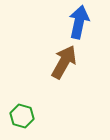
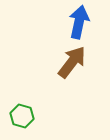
brown arrow: moved 8 px right; rotated 8 degrees clockwise
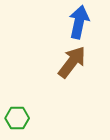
green hexagon: moved 5 px left, 2 px down; rotated 15 degrees counterclockwise
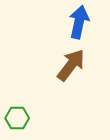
brown arrow: moved 1 px left, 3 px down
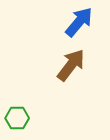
blue arrow: rotated 28 degrees clockwise
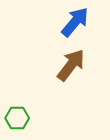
blue arrow: moved 4 px left
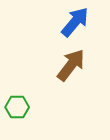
green hexagon: moved 11 px up
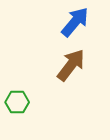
green hexagon: moved 5 px up
